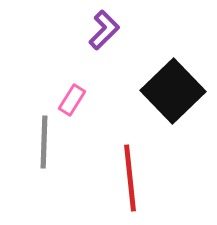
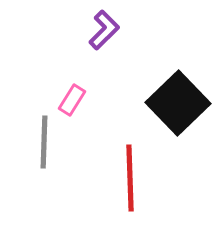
black square: moved 5 px right, 12 px down
red line: rotated 4 degrees clockwise
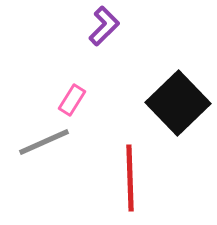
purple L-shape: moved 4 px up
gray line: rotated 64 degrees clockwise
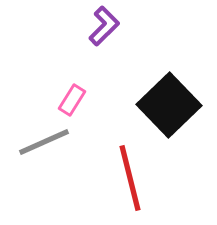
black square: moved 9 px left, 2 px down
red line: rotated 12 degrees counterclockwise
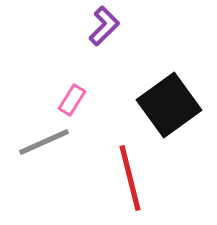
black square: rotated 8 degrees clockwise
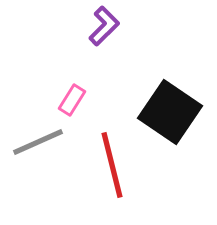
black square: moved 1 px right, 7 px down; rotated 20 degrees counterclockwise
gray line: moved 6 px left
red line: moved 18 px left, 13 px up
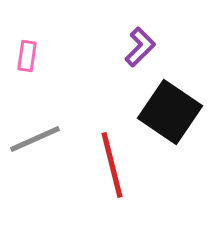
purple L-shape: moved 36 px right, 21 px down
pink rectangle: moved 45 px left, 44 px up; rotated 24 degrees counterclockwise
gray line: moved 3 px left, 3 px up
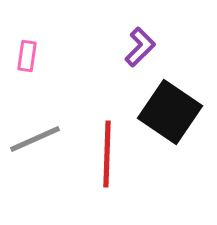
red line: moved 5 px left, 11 px up; rotated 16 degrees clockwise
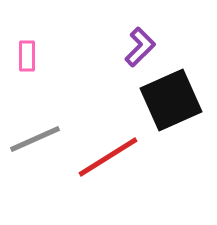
pink rectangle: rotated 8 degrees counterclockwise
black square: moved 1 px right, 12 px up; rotated 32 degrees clockwise
red line: moved 1 px right, 3 px down; rotated 56 degrees clockwise
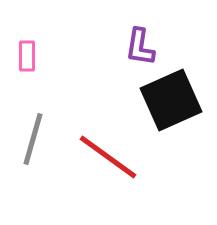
purple L-shape: rotated 144 degrees clockwise
gray line: moved 2 px left; rotated 50 degrees counterclockwise
red line: rotated 68 degrees clockwise
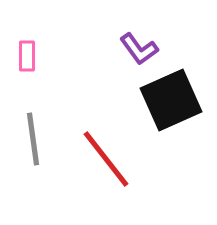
purple L-shape: moved 1 px left, 2 px down; rotated 45 degrees counterclockwise
gray line: rotated 24 degrees counterclockwise
red line: moved 2 px left, 2 px down; rotated 16 degrees clockwise
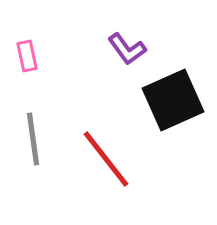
purple L-shape: moved 12 px left
pink rectangle: rotated 12 degrees counterclockwise
black square: moved 2 px right
